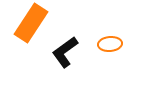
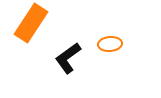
black L-shape: moved 3 px right, 6 px down
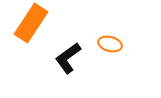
orange ellipse: rotated 20 degrees clockwise
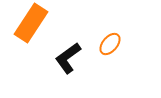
orange ellipse: rotated 65 degrees counterclockwise
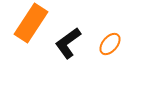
black L-shape: moved 15 px up
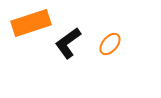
orange rectangle: rotated 39 degrees clockwise
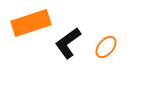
orange ellipse: moved 4 px left, 3 px down
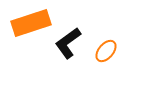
orange ellipse: moved 4 px down
